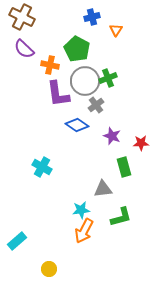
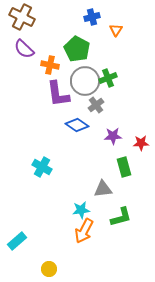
purple star: moved 1 px right; rotated 24 degrees counterclockwise
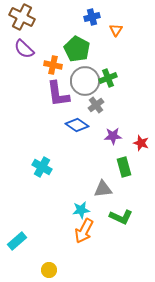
orange cross: moved 3 px right
red star: rotated 21 degrees clockwise
green L-shape: rotated 40 degrees clockwise
yellow circle: moved 1 px down
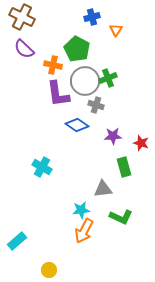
gray cross: rotated 35 degrees counterclockwise
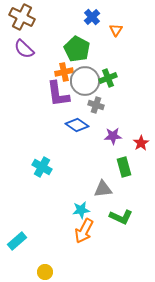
blue cross: rotated 28 degrees counterclockwise
orange cross: moved 11 px right, 7 px down; rotated 24 degrees counterclockwise
red star: rotated 21 degrees clockwise
yellow circle: moved 4 px left, 2 px down
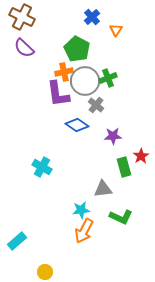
purple semicircle: moved 1 px up
gray cross: rotated 21 degrees clockwise
red star: moved 13 px down
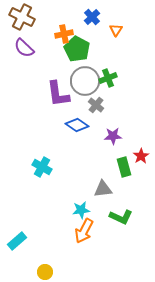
orange cross: moved 38 px up
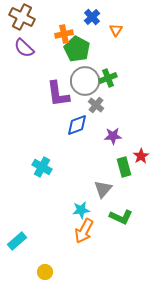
blue diamond: rotated 55 degrees counterclockwise
gray triangle: rotated 42 degrees counterclockwise
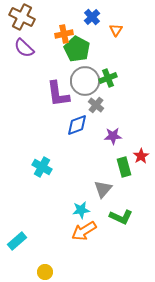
orange arrow: rotated 30 degrees clockwise
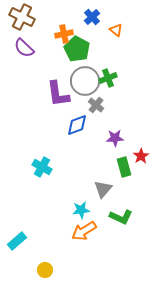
orange triangle: rotated 24 degrees counterclockwise
purple star: moved 2 px right, 2 px down
yellow circle: moved 2 px up
